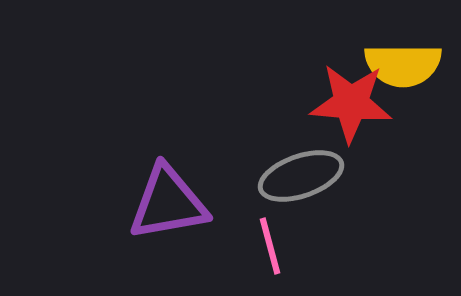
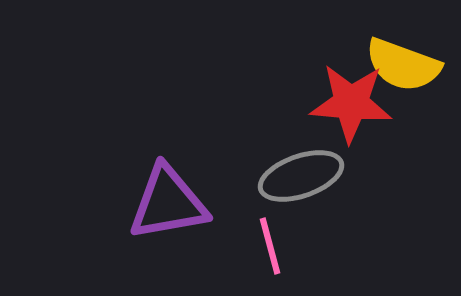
yellow semicircle: rotated 20 degrees clockwise
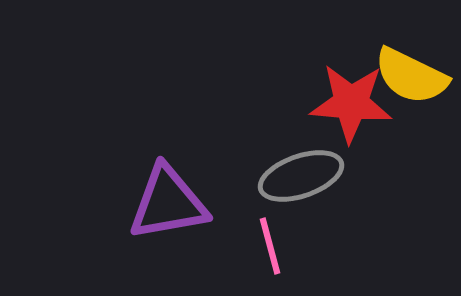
yellow semicircle: moved 8 px right, 11 px down; rotated 6 degrees clockwise
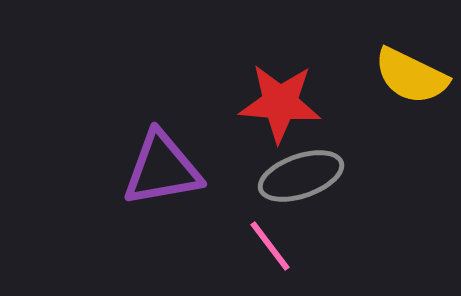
red star: moved 71 px left
purple triangle: moved 6 px left, 34 px up
pink line: rotated 22 degrees counterclockwise
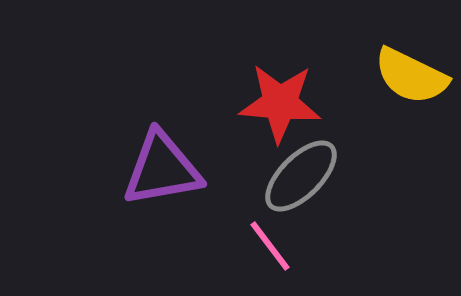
gray ellipse: rotated 26 degrees counterclockwise
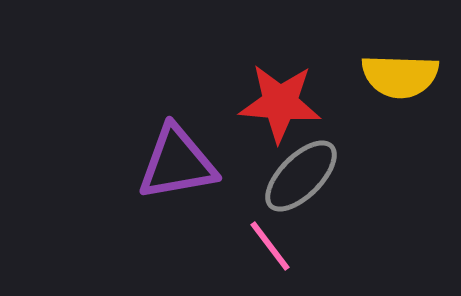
yellow semicircle: moved 11 px left; rotated 24 degrees counterclockwise
purple triangle: moved 15 px right, 6 px up
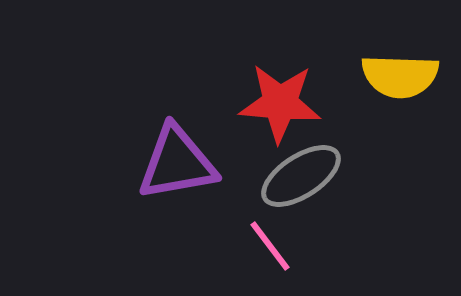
gray ellipse: rotated 12 degrees clockwise
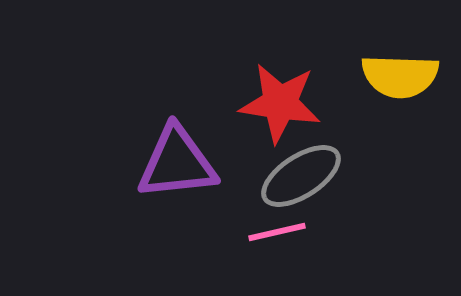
red star: rotated 4 degrees clockwise
purple triangle: rotated 4 degrees clockwise
pink line: moved 7 px right, 14 px up; rotated 66 degrees counterclockwise
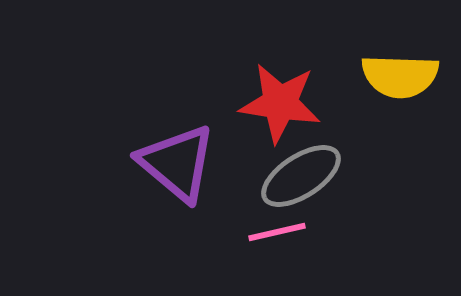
purple triangle: rotated 46 degrees clockwise
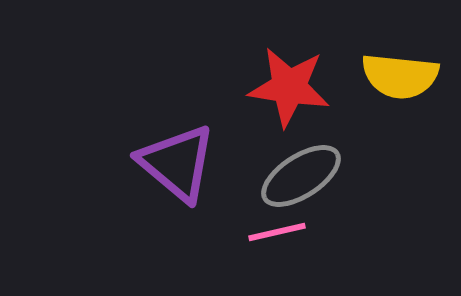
yellow semicircle: rotated 4 degrees clockwise
red star: moved 9 px right, 16 px up
